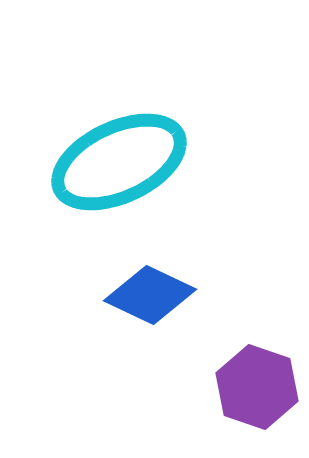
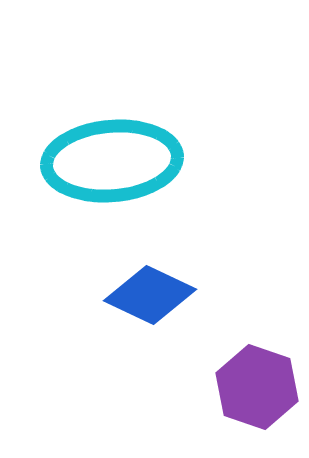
cyan ellipse: moved 7 px left, 1 px up; rotated 20 degrees clockwise
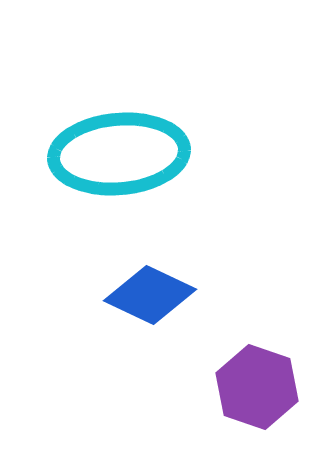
cyan ellipse: moved 7 px right, 7 px up
